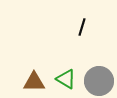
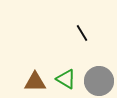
black line: moved 6 px down; rotated 48 degrees counterclockwise
brown triangle: moved 1 px right
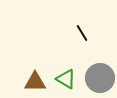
gray circle: moved 1 px right, 3 px up
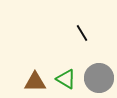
gray circle: moved 1 px left
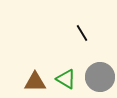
gray circle: moved 1 px right, 1 px up
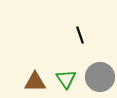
black line: moved 2 px left, 2 px down; rotated 12 degrees clockwise
green triangle: rotated 25 degrees clockwise
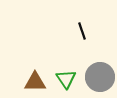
black line: moved 2 px right, 4 px up
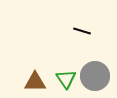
black line: rotated 54 degrees counterclockwise
gray circle: moved 5 px left, 1 px up
